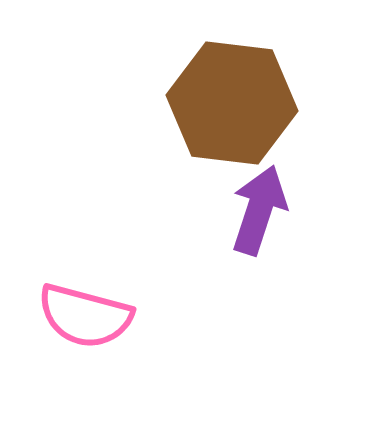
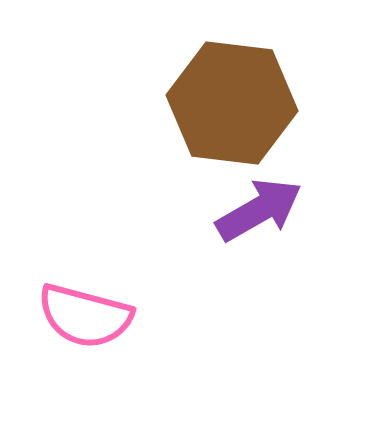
purple arrow: rotated 42 degrees clockwise
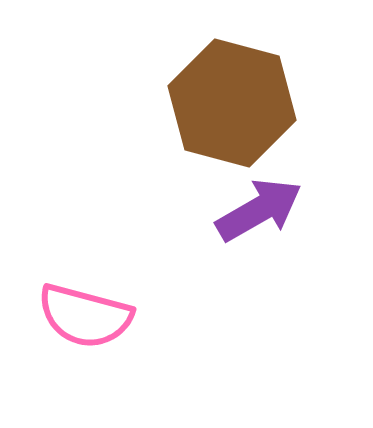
brown hexagon: rotated 8 degrees clockwise
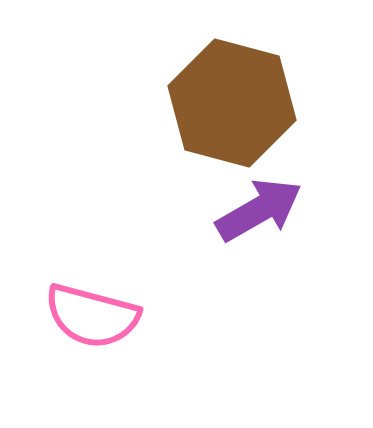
pink semicircle: moved 7 px right
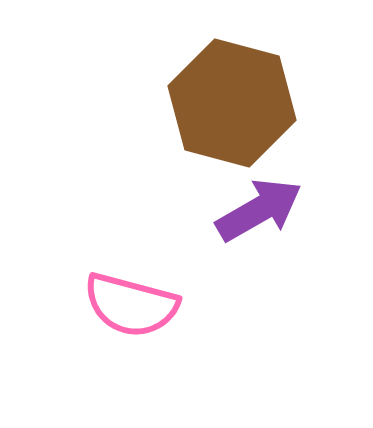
pink semicircle: moved 39 px right, 11 px up
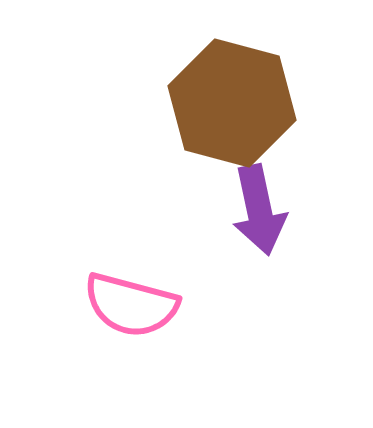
purple arrow: rotated 108 degrees clockwise
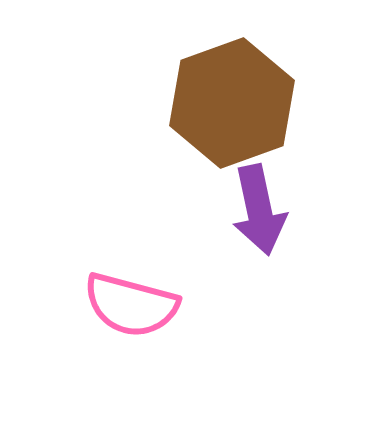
brown hexagon: rotated 25 degrees clockwise
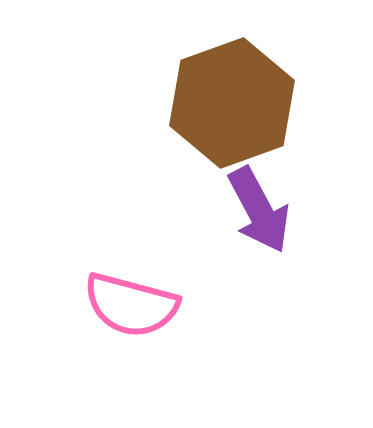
purple arrow: rotated 16 degrees counterclockwise
